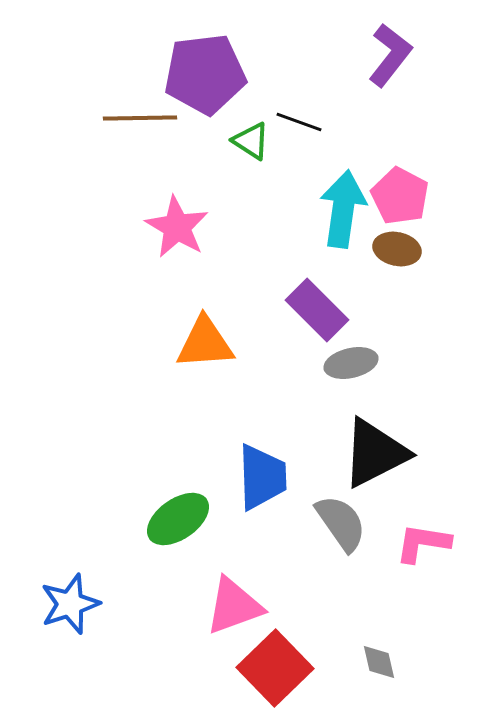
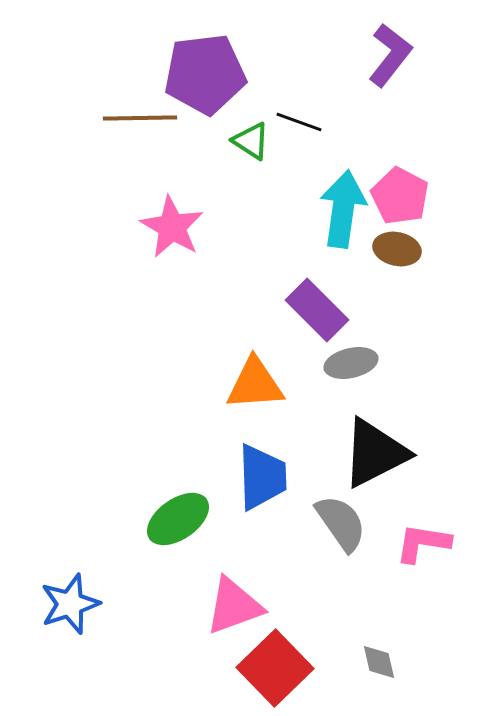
pink star: moved 5 px left
orange triangle: moved 50 px right, 41 px down
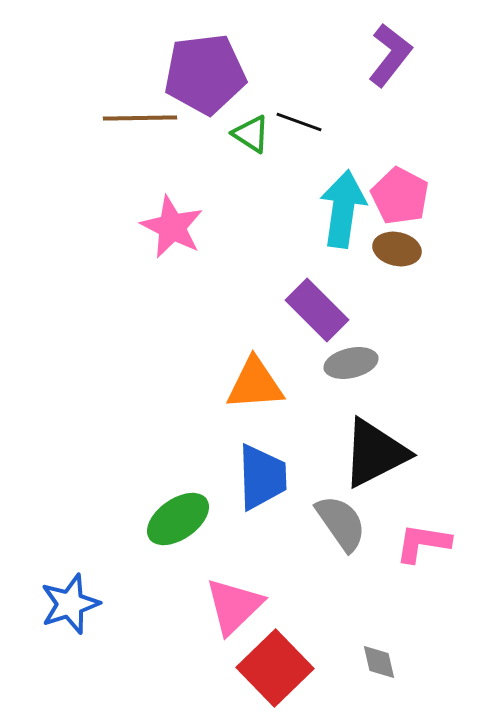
green triangle: moved 7 px up
pink star: rotated 4 degrees counterclockwise
pink triangle: rotated 24 degrees counterclockwise
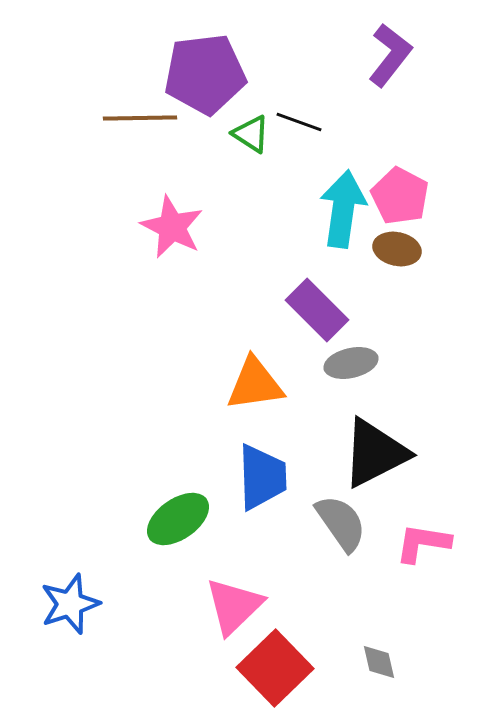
orange triangle: rotated 4 degrees counterclockwise
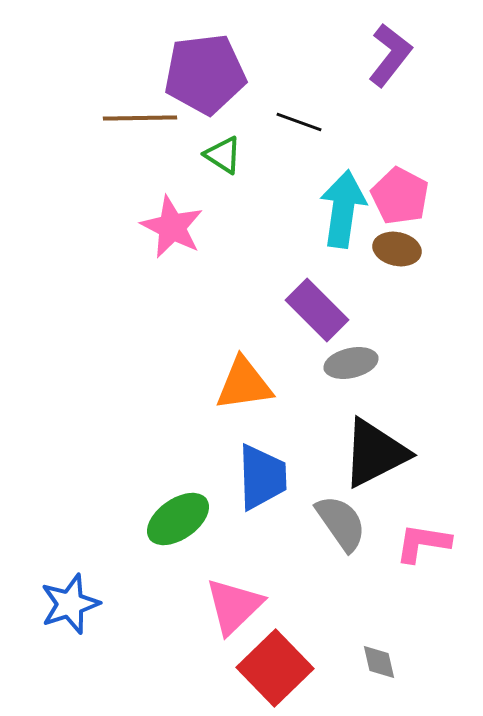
green triangle: moved 28 px left, 21 px down
orange triangle: moved 11 px left
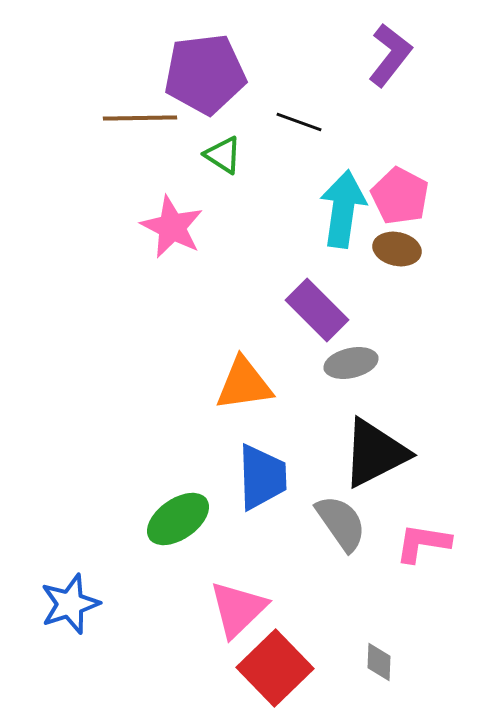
pink triangle: moved 4 px right, 3 px down
gray diamond: rotated 15 degrees clockwise
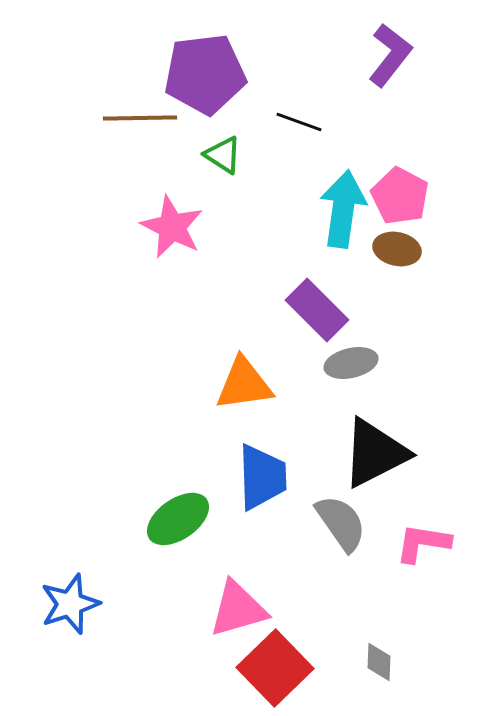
pink triangle: rotated 28 degrees clockwise
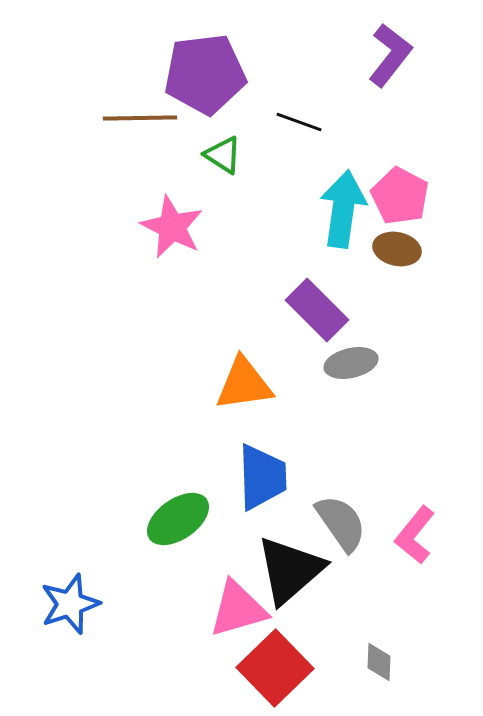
black triangle: moved 85 px left, 117 px down; rotated 14 degrees counterclockwise
pink L-shape: moved 8 px left, 8 px up; rotated 60 degrees counterclockwise
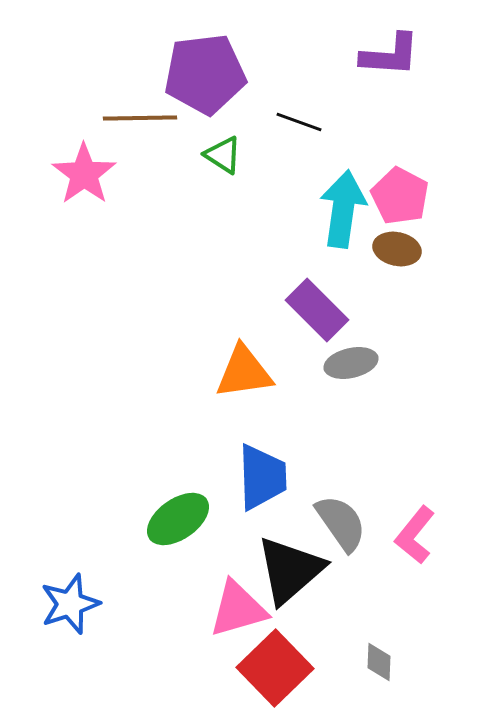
purple L-shape: rotated 56 degrees clockwise
pink star: moved 88 px left, 53 px up; rotated 10 degrees clockwise
orange triangle: moved 12 px up
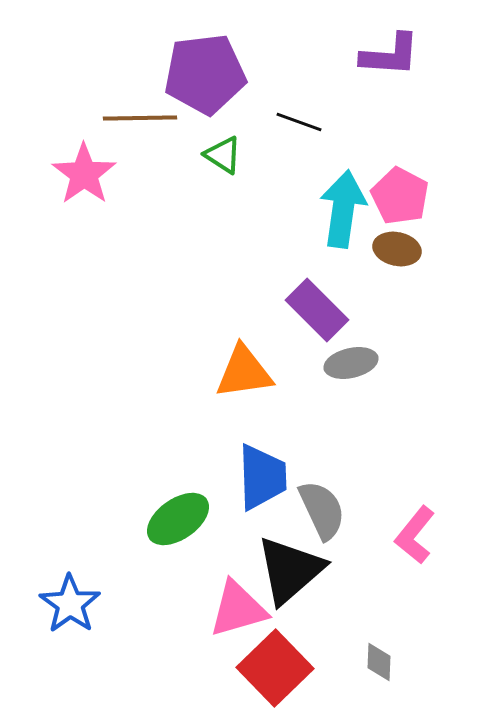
gray semicircle: moved 19 px left, 13 px up; rotated 10 degrees clockwise
blue star: rotated 18 degrees counterclockwise
